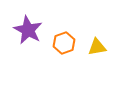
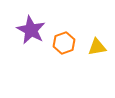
purple star: moved 3 px right
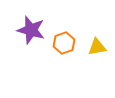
purple star: rotated 12 degrees counterclockwise
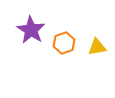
purple star: rotated 16 degrees clockwise
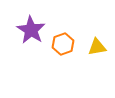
orange hexagon: moved 1 px left, 1 px down
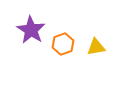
yellow triangle: moved 1 px left
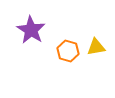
orange hexagon: moved 5 px right, 7 px down; rotated 25 degrees counterclockwise
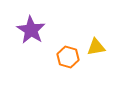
orange hexagon: moved 6 px down
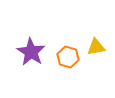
purple star: moved 22 px down
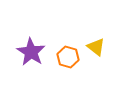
yellow triangle: rotated 48 degrees clockwise
